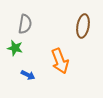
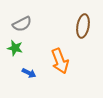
gray semicircle: moved 3 px left; rotated 54 degrees clockwise
blue arrow: moved 1 px right, 2 px up
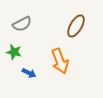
brown ellipse: moved 7 px left; rotated 20 degrees clockwise
green star: moved 1 px left, 4 px down
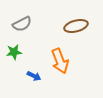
brown ellipse: rotated 45 degrees clockwise
green star: rotated 21 degrees counterclockwise
blue arrow: moved 5 px right, 3 px down
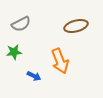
gray semicircle: moved 1 px left
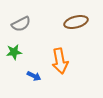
brown ellipse: moved 4 px up
orange arrow: rotated 10 degrees clockwise
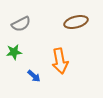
blue arrow: rotated 16 degrees clockwise
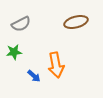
orange arrow: moved 4 px left, 4 px down
